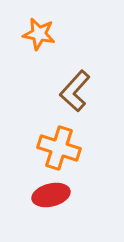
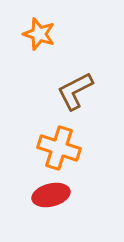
orange star: rotated 8 degrees clockwise
brown L-shape: rotated 21 degrees clockwise
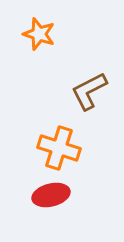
brown L-shape: moved 14 px right
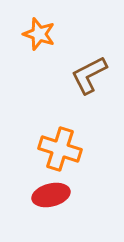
brown L-shape: moved 16 px up
orange cross: moved 1 px right, 1 px down
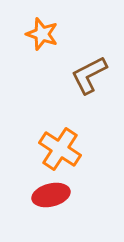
orange star: moved 3 px right
orange cross: rotated 15 degrees clockwise
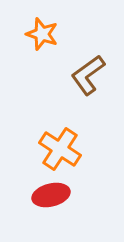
brown L-shape: moved 1 px left; rotated 9 degrees counterclockwise
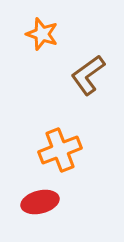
orange cross: moved 1 px down; rotated 36 degrees clockwise
red ellipse: moved 11 px left, 7 px down
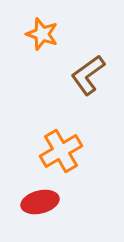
orange cross: moved 1 px right, 1 px down; rotated 9 degrees counterclockwise
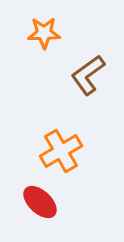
orange star: moved 2 px right, 1 px up; rotated 20 degrees counterclockwise
red ellipse: rotated 57 degrees clockwise
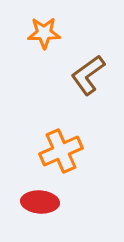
orange cross: rotated 6 degrees clockwise
red ellipse: rotated 39 degrees counterclockwise
